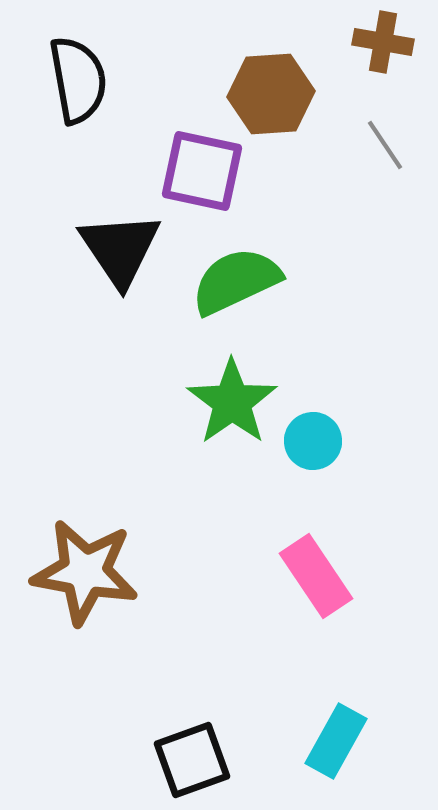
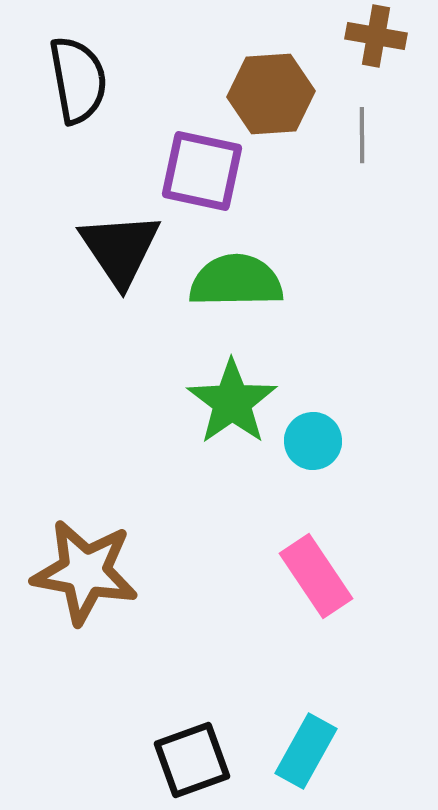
brown cross: moved 7 px left, 6 px up
gray line: moved 23 px left, 10 px up; rotated 34 degrees clockwise
green semicircle: rotated 24 degrees clockwise
cyan rectangle: moved 30 px left, 10 px down
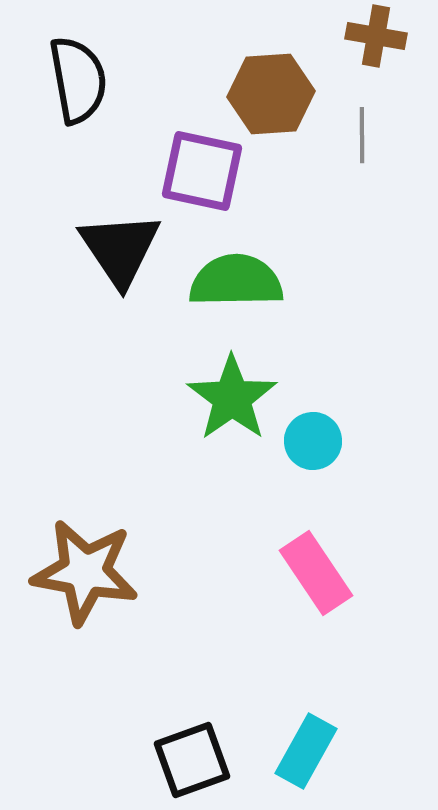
green star: moved 4 px up
pink rectangle: moved 3 px up
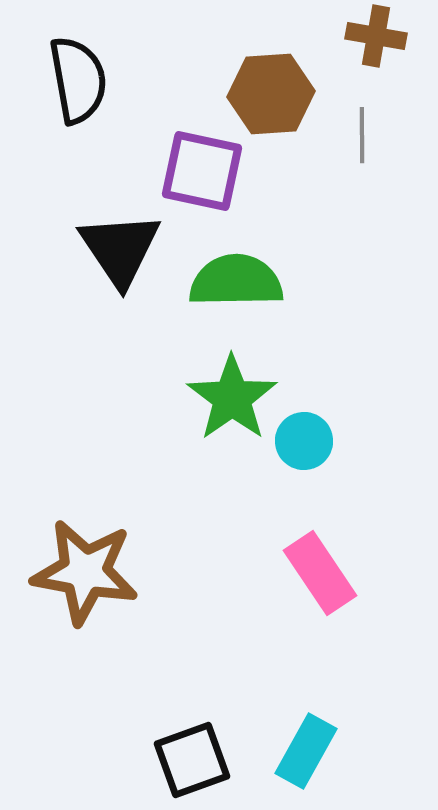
cyan circle: moved 9 px left
pink rectangle: moved 4 px right
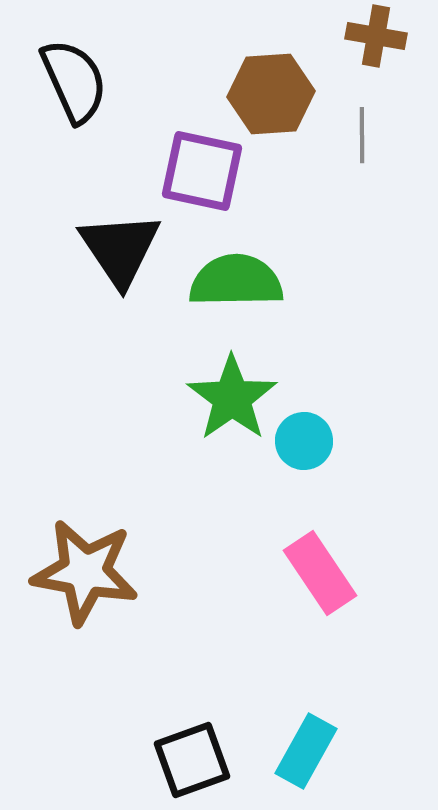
black semicircle: moved 4 px left, 1 px down; rotated 14 degrees counterclockwise
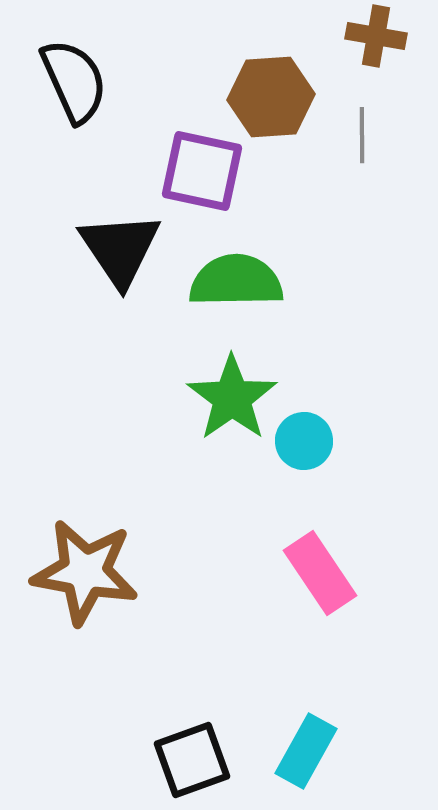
brown hexagon: moved 3 px down
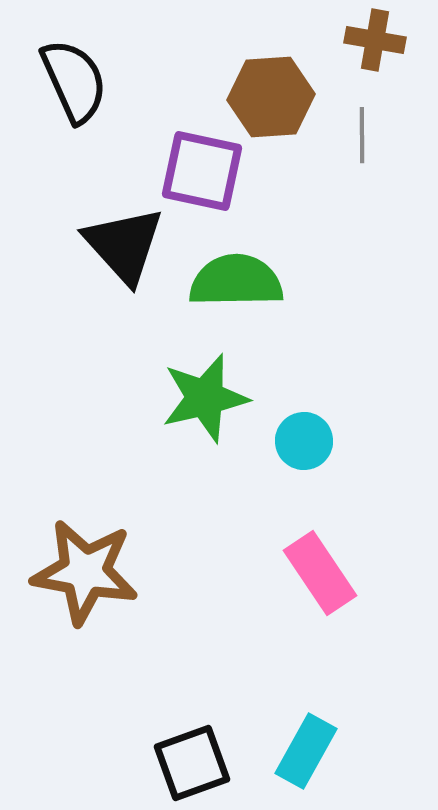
brown cross: moved 1 px left, 4 px down
black triangle: moved 4 px right, 4 px up; rotated 8 degrees counterclockwise
green star: moved 27 px left; rotated 22 degrees clockwise
black square: moved 3 px down
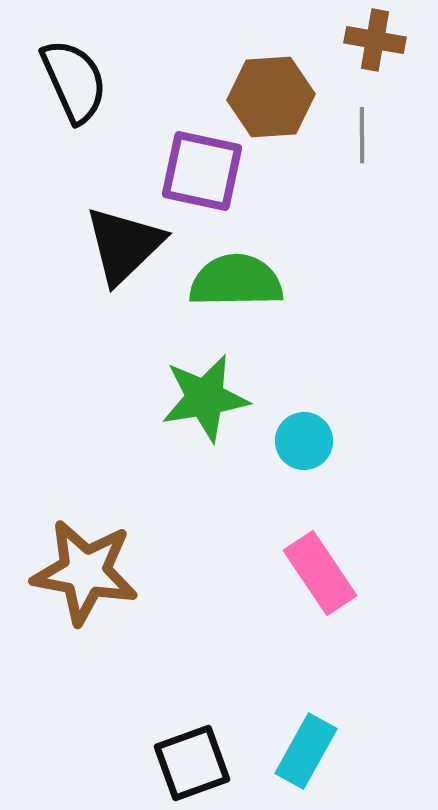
black triangle: rotated 28 degrees clockwise
green star: rotated 4 degrees clockwise
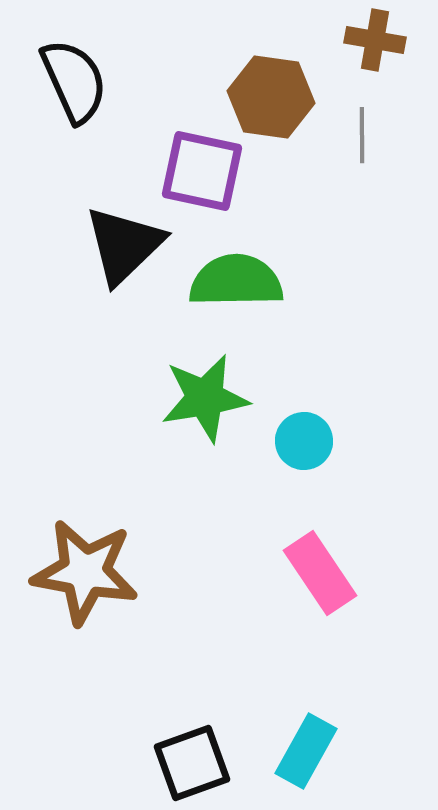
brown hexagon: rotated 12 degrees clockwise
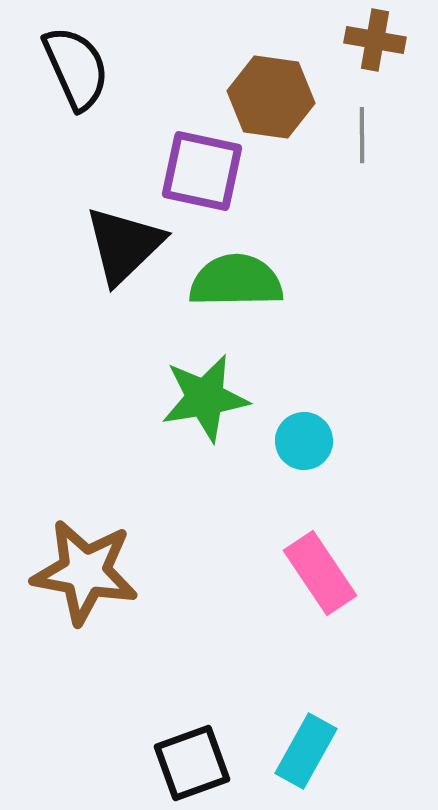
black semicircle: moved 2 px right, 13 px up
